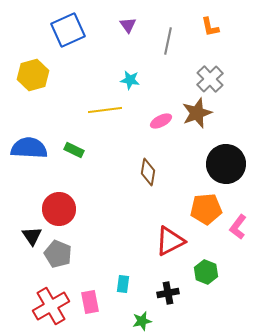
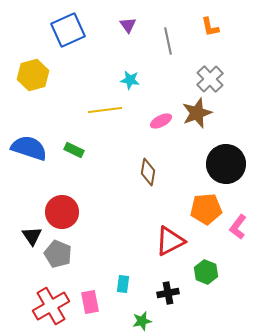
gray line: rotated 24 degrees counterclockwise
blue semicircle: rotated 15 degrees clockwise
red circle: moved 3 px right, 3 px down
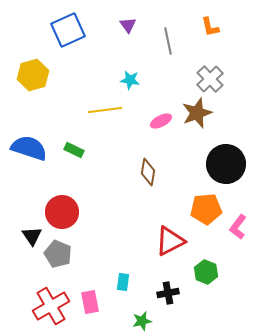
cyan rectangle: moved 2 px up
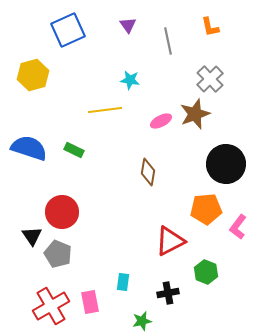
brown star: moved 2 px left, 1 px down
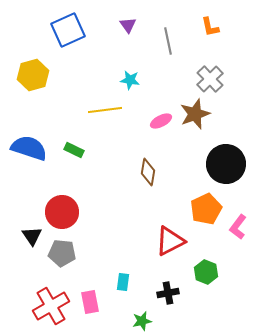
orange pentagon: rotated 20 degrees counterclockwise
gray pentagon: moved 4 px right, 1 px up; rotated 16 degrees counterclockwise
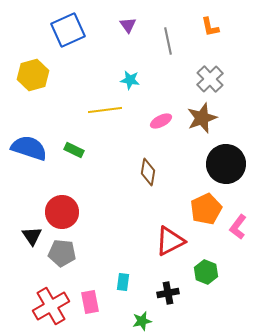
brown star: moved 7 px right, 4 px down
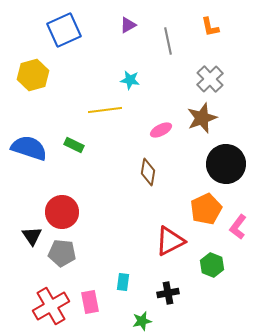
purple triangle: rotated 36 degrees clockwise
blue square: moved 4 px left
pink ellipse: moved 9 px down
green rectangle: moved 5 px up
green hexagon: moved 6 px right, 7 px up
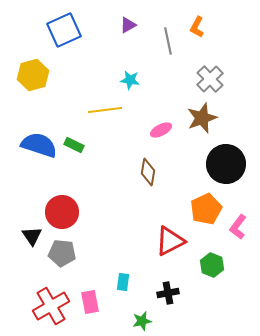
orange L-shape: moved 13 px left; rotated 40 degrees clockwise
blue semicircle: moved 10 px right, 3 px up
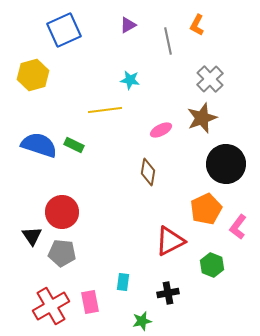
orange L-shape: moved 2 px up
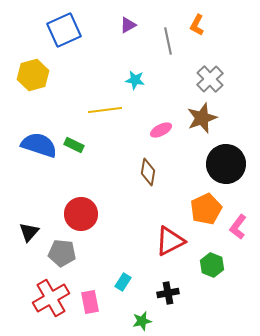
cyan star: moved 5 px right
red circle: moved 19 px right, 2 px down
black triangle: moved 3 px left, 4 px up; rotated 15 degrees clockwise
cyan rectangle: rotated 24 degrees clockwise
red cross: moved 8 px up
